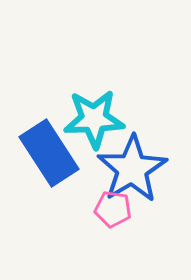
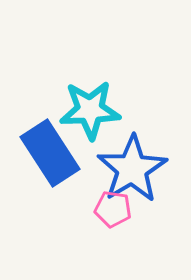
cyan star: moved 4 px left, 9 px up
blue rectangle: moved 1 px right
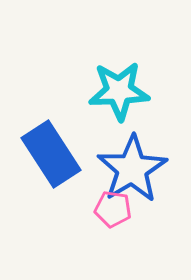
cyan star: moved 29 px right, 19 px up
blue rectangle: moved 1 px right, 1 px down
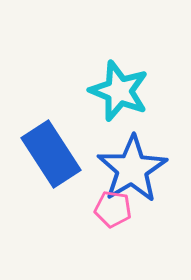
cyan star: rotated 24 degrees clockwise
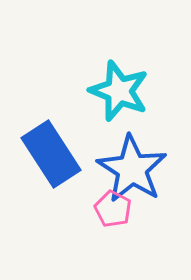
blue star: rotated 8 degrees counterclockwise
pink pentagon: rotated 18 degrees clockwise
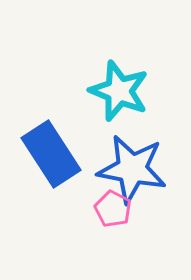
blue star: rotated 22 degrees counterclockwise
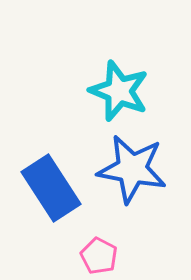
blue rectangle: moved 34 px down
pink pentagon: moved 14 px left, 47 px down
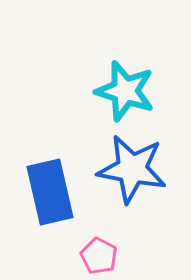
cyan star: moved 6 px right; rotated 4 degrees counterclockwise
blue rectangle: moved 1 px left, 4 px down; rotated 20 degrees clockwise
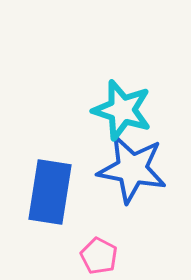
cyan star: moved 3 px left, 19 px down
blue rectangle: rotated 22 degrees clockwise
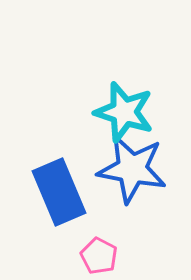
cyan star: moved 2 px right, 2 px down
blue rectangle: moved 9 px right; rotated 32 degrees counterclockwise
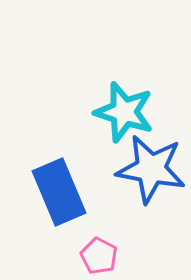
blue star: moved 19 px right
